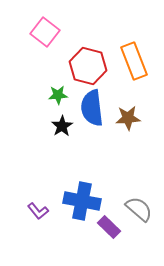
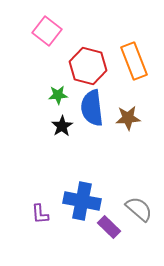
pink square: moved 2 px right, 1 px up
purple L-shape: moved 2 px right, 3 px down; rotated 35 degrees clockwise
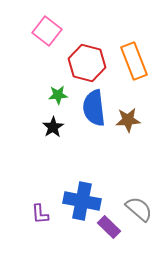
red hexagon: moved 1 px left, 3 px up
blue semicircle: moved 2 px right
brown star: moved 2 px down
black star: moved 9 px left, 1 px down
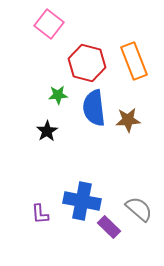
pink square: moved 2 px right, 7 px up
black star: moved 6 px left, 4 px down
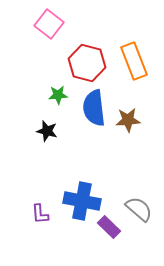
black star: rotated 25 degrees counterclockwise
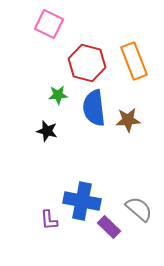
pink square: rotated 12 degrees counterclockwise
purple L-shape: moved 9 px right, 6 px down
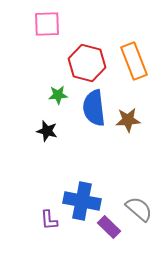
pink square: moved 2 px left; rotated 28 degrees counterclockwise
